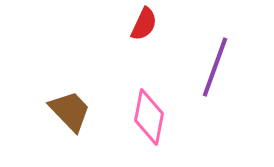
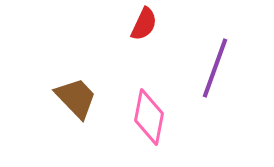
purple line: moved 1 px down
brown trapezoid: moved 6 px right, 13 px up
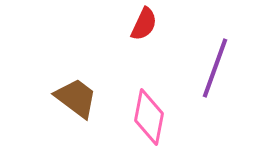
brown trapezoid: rotated 9 degrees counterclockwise
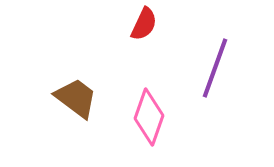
pink diamond: rotated 8 degrees clockwise
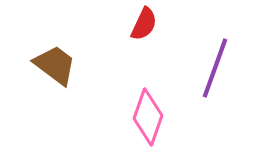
brown trapezoid: moved 21 px left, 33 px up
pink diamond: moved 1 px left
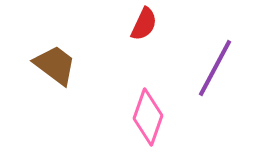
purple line: rotated 8 degrees clockwise
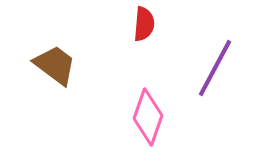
red semicircle: rotated 20 degrees counterclockwise
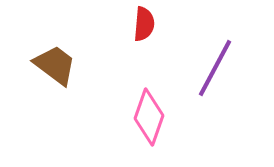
pink diamond: moved 1 px right
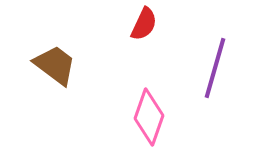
red semicircle: rotated 20 degrees clockwise
purple line: rotated 12 degrees counterclockwise
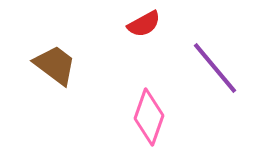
red semicircle: rotated 36 degrees clockwise
purple line: rotated 56 degrees counterclockwise
